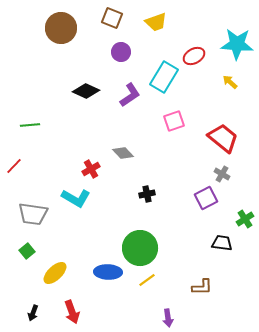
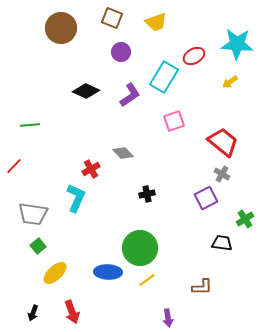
yellow arrow: rotated 77 degrees counterclockwise
red trapezoid: moved 4 px down
cyan L-shape: rotated 96 degrees counterclockwise
green square: moved 11 px right, 5 px up
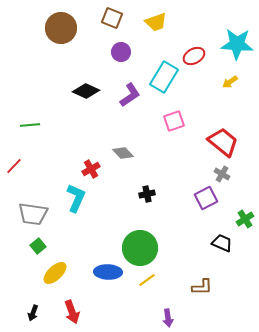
black trapezoid: rotated 15 degrees clockwise
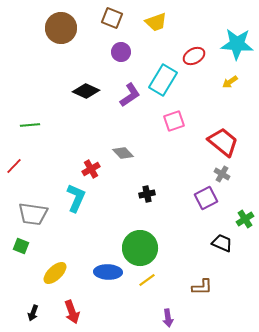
cyan rectangle: moved 1 px left, 3 px down
green square: moved 17 px left; rotated 28 degrees counterclockwise
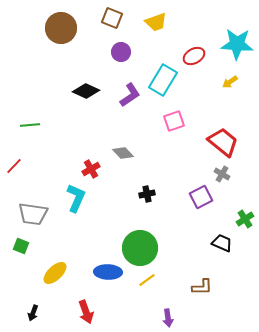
purple square: moved 5 px left, 1 px up
red arrow: moved 14 px right
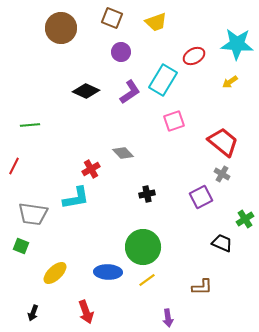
purple L-shape: moved 3 px up
red line: rotated 18 degrees counterclockwise
cyan L-shape: rotated 56 degrees clockwise
green circle: moved 3 px right, 1 px up
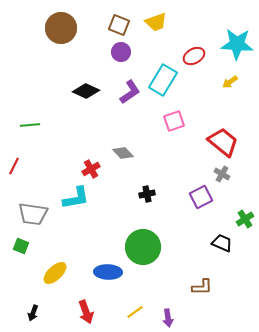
brown square: moved 7 px right, 7 px down
yellow line: moved 12 px left, 32 px down
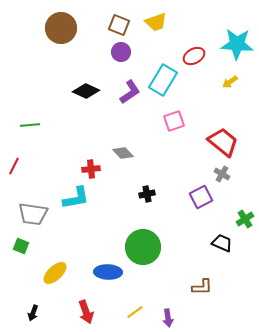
red cross: rotated 24 degrees clockwise
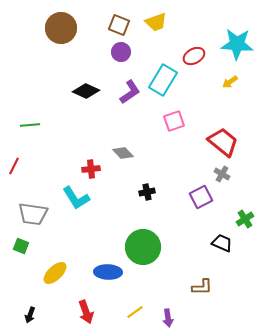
black cross: moved 2 px up
cyan L-shape: rotated 68 degrees clockwise
black arrow: moved 3 px left, 2 px down
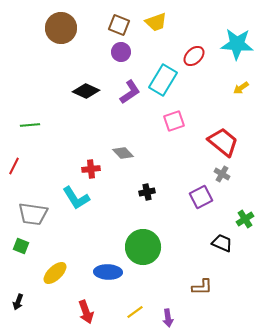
red ellipse: rotated 15 degrees counterclockwise
yellow arrow: moved 11 px right, 6 px down
black arrow: moved 12 px left, 13 px up
